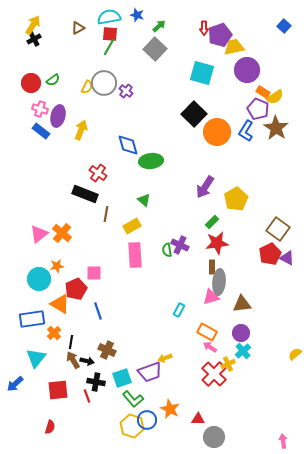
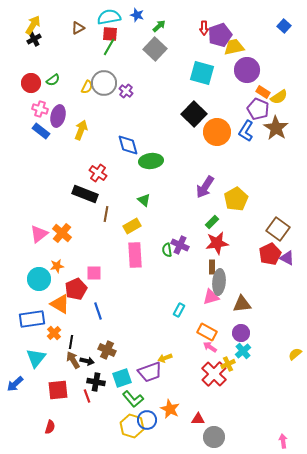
yellow semicircle at (275, 97): moved 4 px right
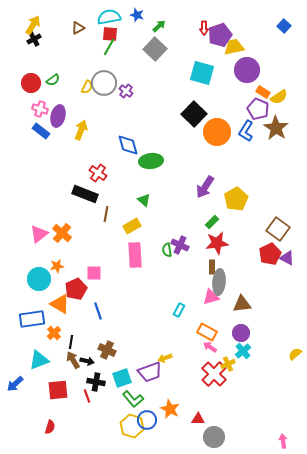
cyan triangle at (36, 358): moved 3 px right, 2 px down; rotated 30 degrees clockwise
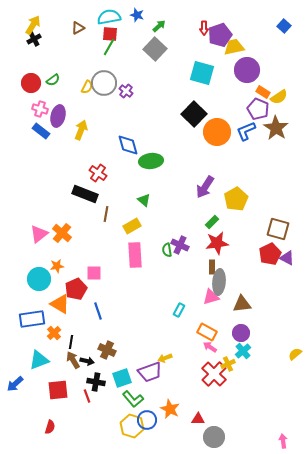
blue L-shape at (246, 131): rotated 35 degrees clockwise
brown square at (278, 229): rotated 20 degrees counterclockwise
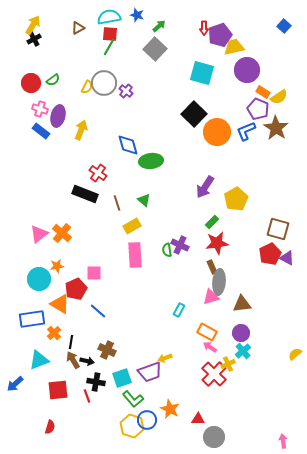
brown line at (106, 214): moved 11 px right, 11 px up; rotated 28 degrees counterclockwise
brown rectangle at (212, 267): rotated 24 degrees counterclockwise
blue line at (98, 311): rotated 30 degrees counterclockwise
